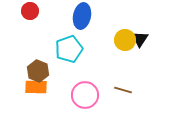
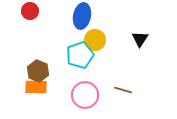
yellow circle: moved 30 px left
cyan pentagon: moved 11 px right, 6 px down
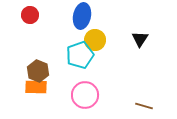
red circle: moved 4 px down
brown line: moved 21 px right, 16 px down
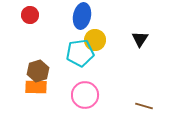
cyan pentagon: moved 2 px up; rotated 12 degrees clockwise
brown hexagon: rotated 20 degrees clockwise
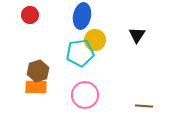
black triangle: moved 3 px left, 4 px up
brown line: rotated 12 degrees counterclockwise
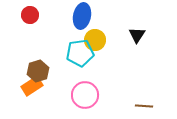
orange rectangle: moved 4 px left, 1 px up; rotated 35 degrees counterclockwise
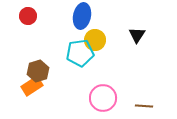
red circle: moved 2 px left, 1 px down
pink circle: moved 18 px right, 3 px down
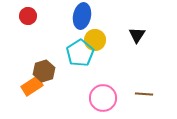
cyan pentagon: rotated 24 degrees counterclockwise
brown hexagon: moved 6 px right
brown line: moved 12 px up
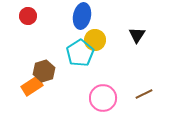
brown line: rotated 30 degrees counterclockwise
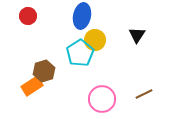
pink circle: moved 1 px left, 1 px down
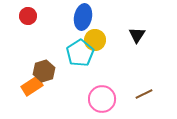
blue ellipse: moved 1 px right, 1 px down
